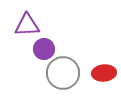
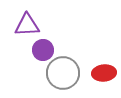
purple circle: moved 1 px left, 1 px down
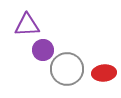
gray circle: moved 4 px right, 4 px up
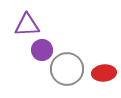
purple circle: moved 1 px left
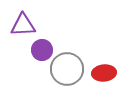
purple triangle: moved 4 px left
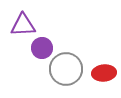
purple circle: moved 2 px up
gray circle: moved 1 px left
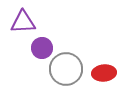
purple triangle: moved 3 px up
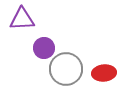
purple triangle: moved 1 px left, 3 px up
purple circle: moved 2 px right
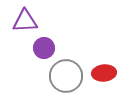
purple triangle: moved 3 px right, 2 px down
gray circle: moved 7 px down
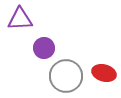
purple triangle: moved 5 px left, 2 px up
red ellipse: rotated 20 degrees clockwise
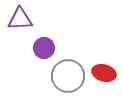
gray circle: moved 2 px right
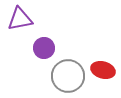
purple triangle: rotated 8 degrees counterclockwise
red ellipse: moved 1 px left, 3 px up
